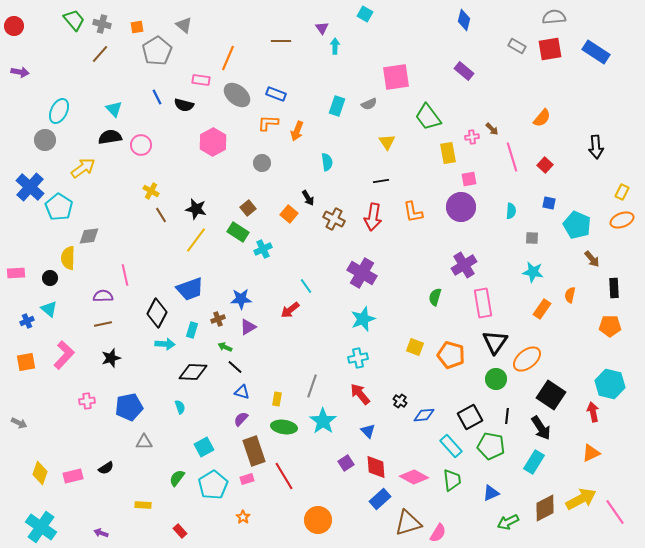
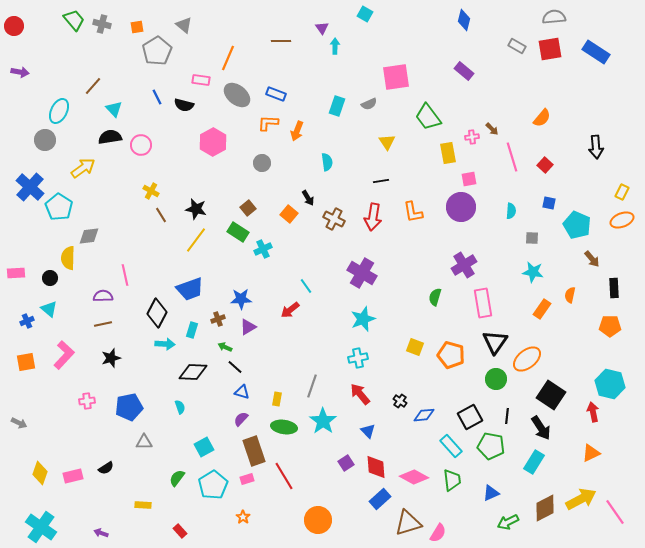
brown line at (100, 54): moved 7 px left, 32 px down
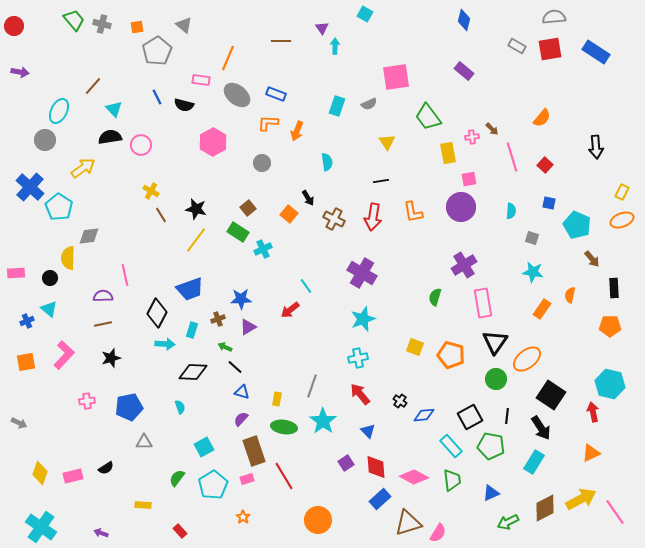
gray square at (532, 238): rotated 16 degrees clockwise
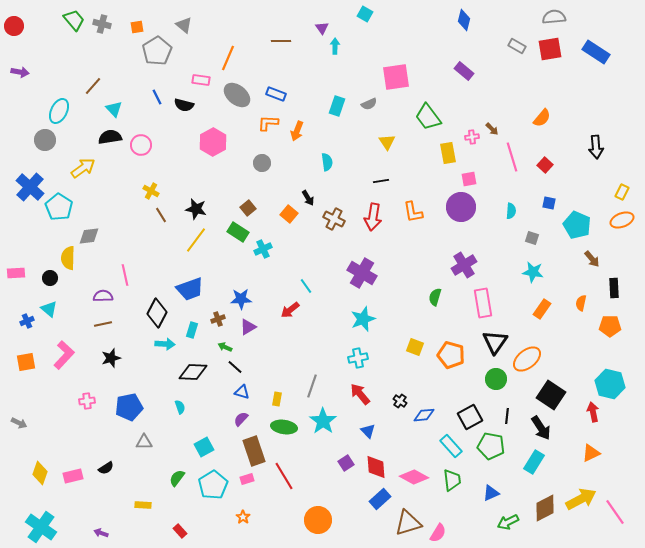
orange semicircle at (570, 295): moved 11 px right, 8 px down
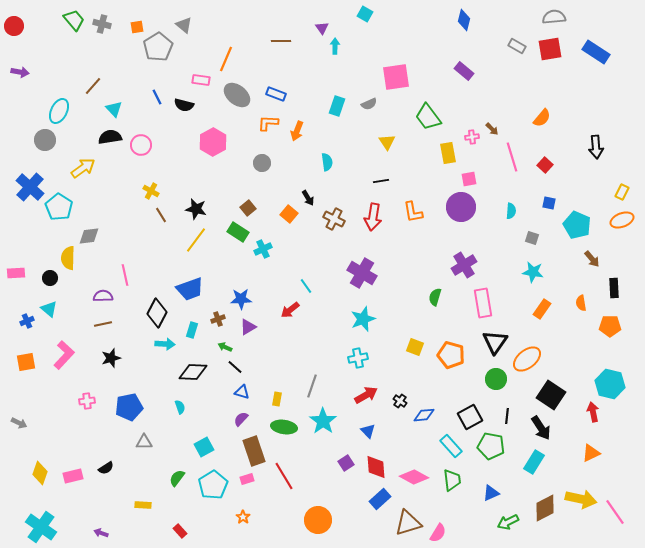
gray pentagon at (157, 51): moved 1 px right, 4 px up
orange line at (228, 58): moved 2 px left, 1 px down
orange semicircle at (581, 303): rotated 21 degrees counterclockwise
red arrow at (360, 394): moved 6 px right, 1 px down; rotated 100 degrees clockwise
yellow arrow at (581, 499): rotated 40 degrees clockwise
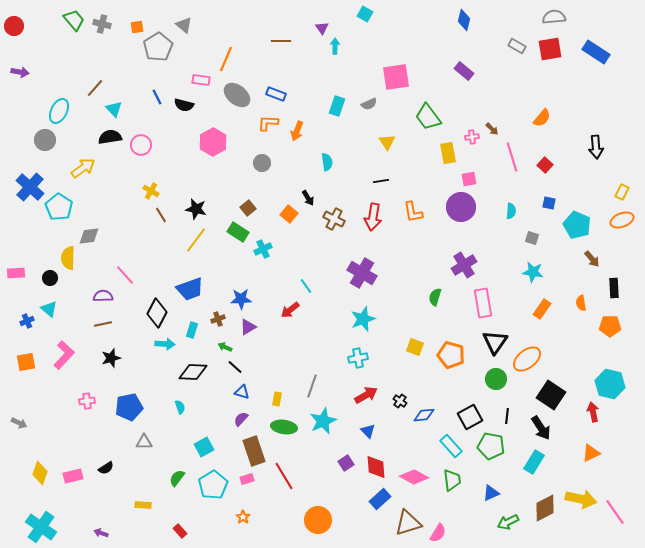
brown line at (93, 86): moved 2 px right, 2 px down
pink line at (125, 275): rotated 30 degrees counterclockwise
cyan star at (323, 421): rotated 12 degrees clockwise
